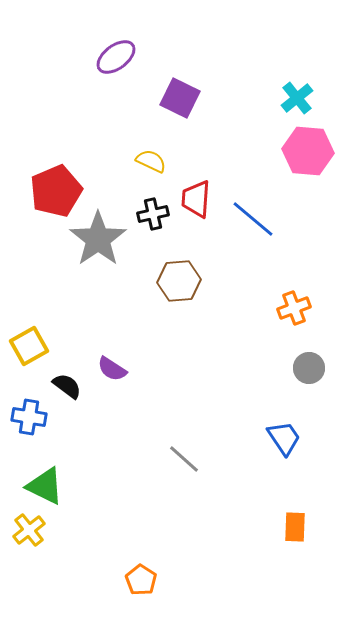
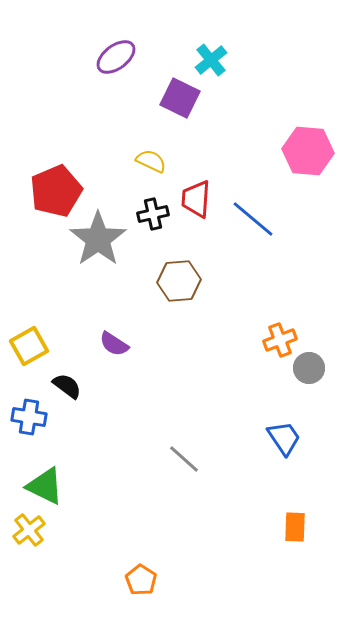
cyan cross: moved 86 px left, 38 px up
orange cross: moved 14 px left, 32 px down
purple semicircle: moved 2 px right, 25 px up
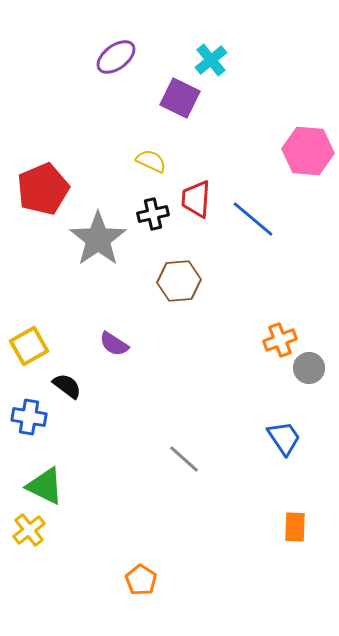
red pentagon: moved 13 px left, 2 px up
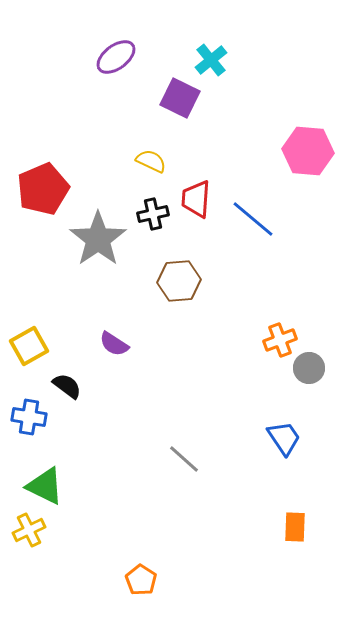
yellow cross: rotated 12 degrees clockwise
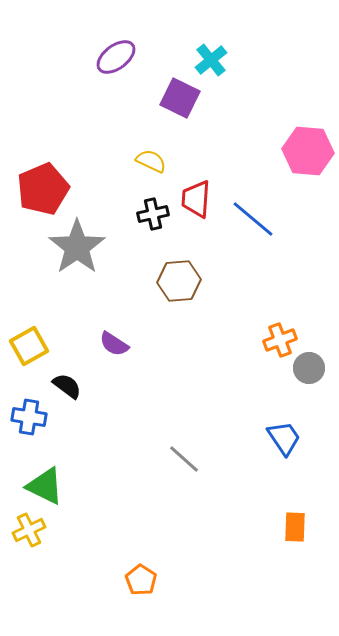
gray star: moved 21 px left, 8 px down
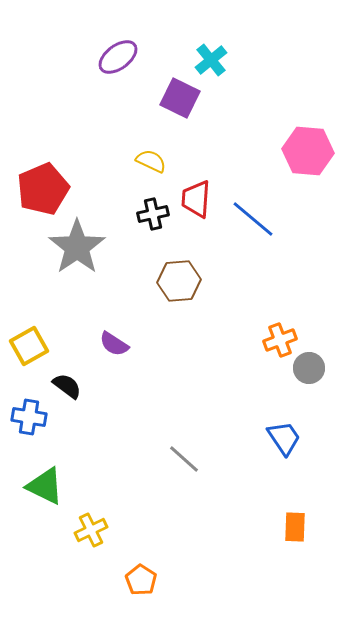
purple ellipse: moved 2 px right
yellow cross: moved 62 px right
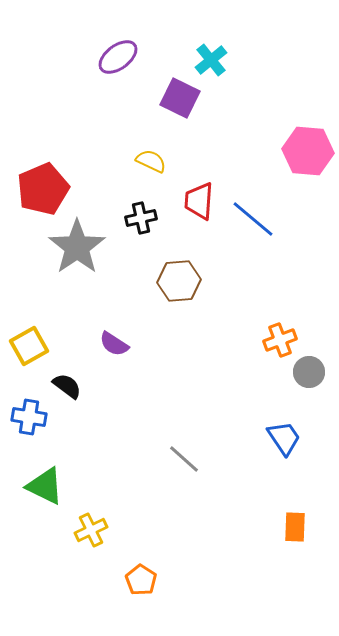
red trapezoid: moved 3 px right, 2 px down
black cross: moved 12 px left, 4 px down
gray circle: moved 4 px down
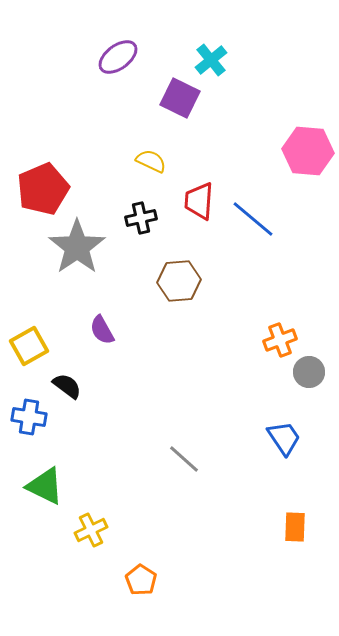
purple semicircle: moved 12 px left, 14 px up; rotated 28 degrees clockwise
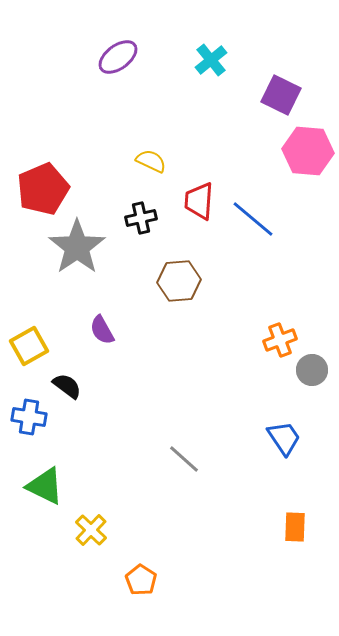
purple square: moved 101 px right, 3 px up
gray circle: moved 3 px right, 2 px up
yellow cross: rotated 20 degrees counterclockwise
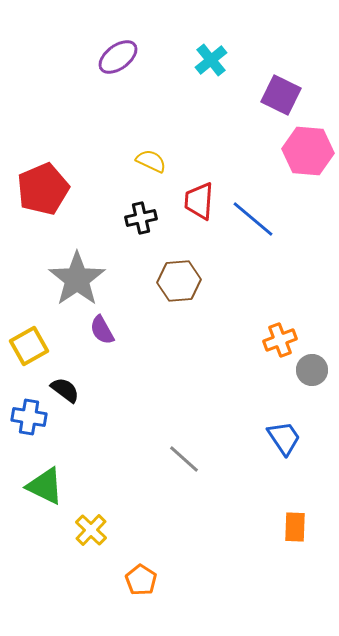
gray star: moved 32 px down
black semicircle: moved 2 px left, 4 px down
